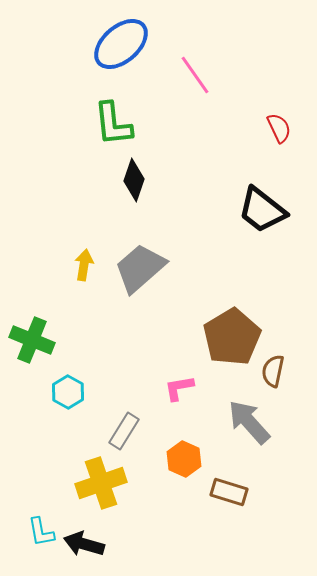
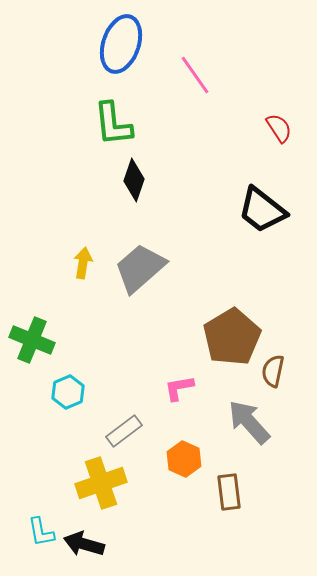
blue ellipse: rotated 30 degrees counterclockwise
red semicircle: rotated 8 degrees counterclockwise
yellow arrow: moved 1 px left, 2 px up
cyan hexagon: rotated 8 degrees clockwise
gray rectangle: rotated 21 degrees clockwise
brown rectangle: rotated 66 degrees clockwise
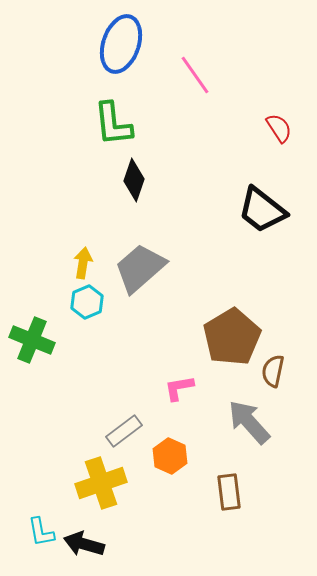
cyan hexagon: moved 19 px right, 90 px up
orange hexagon: moved 14 px left, 3 px up
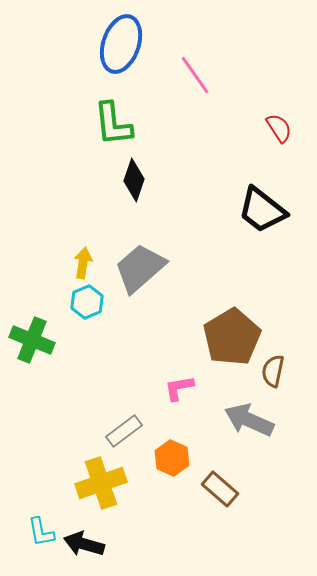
gray arrow: moved 2 px up; rotated 24 degrees counterclockwise
orange hexagon: moved 2 px right, 2 px down
brown rectangle: moved 9 px left, 3 px up; rotated 42 degrees counterclockwise
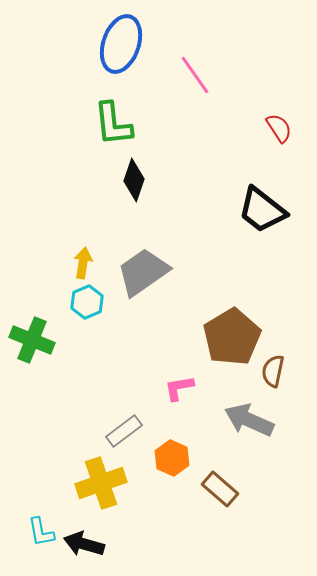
gray trapezoid: moved 3 px right, 4 px down; rotated 6 degrees clockwise
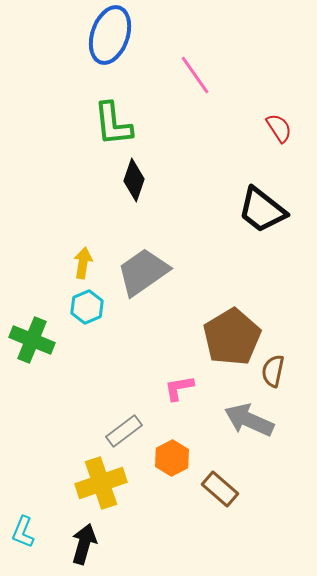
blue ellipse: moved 11 px left, 9 px up
cyan hexagon: moved 5 px down
orange hexagon: rotated 8 degrees clockwise
cyan L-shape: moved 18 px left; rotated 32 degrees clockwise
black arrow: rotated 90 degrees clockwise
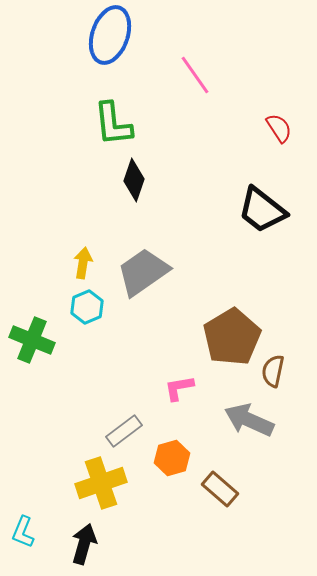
orange hexagon: rotated 12 degrees clockwise
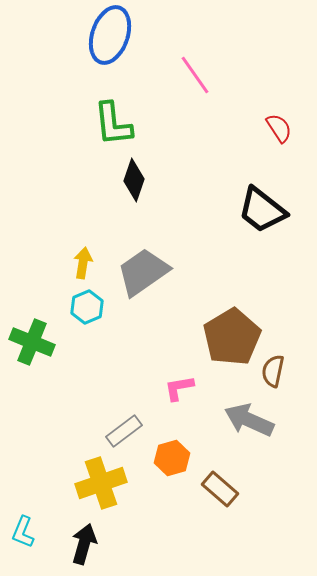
green cross: moved 2 px down
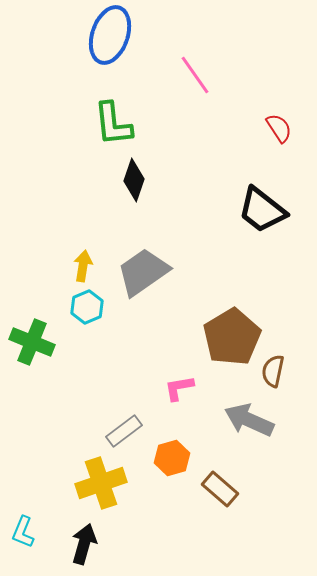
yellow arrow: moved 3 px down
